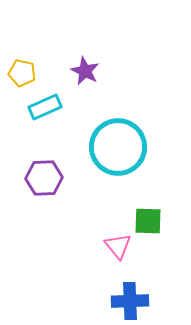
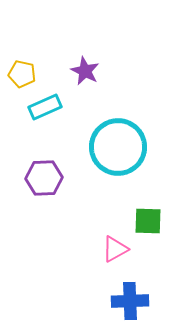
yellow pentagon: moved 1 px down
pink triangle: moved 3 px left, 3 px down; rotated 40 degrees clockwise
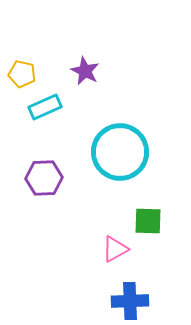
cyan circle: moved 2 px right, 5 px down
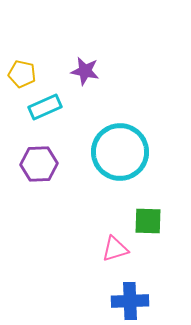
purple star: rotated 16 degrees counterclockwise
purple hexagon: moved 5 px left, 14 px up
pink triangle: rotated 12 degrees clockwise
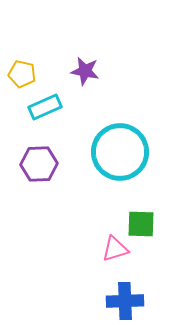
green square: moved 7 px left, 3 px down
blue cross: moved 5 px left
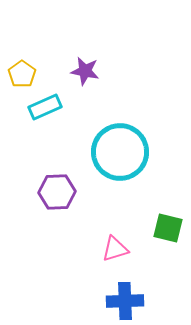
yellow pentagon: rotated 24 degrees clockwise
purple hexagon: moved 18 px right, 28 px down
green square: moved 27 px right, 4 px down; rotated 12 degrees clockwise
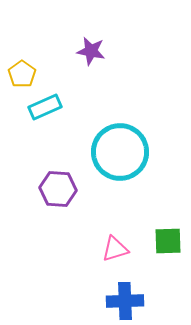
purple star: moved 6 px right, 20 px up
purple hexagon: moved 1 px right, 3 px up; rotated 6 degrees clockwise
green square: moved 13 px down; rotated 16 degrees counterclockwise
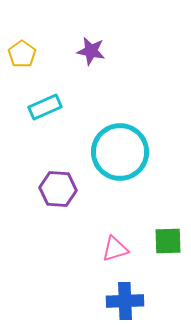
yellow pentagon: moved 20 px up
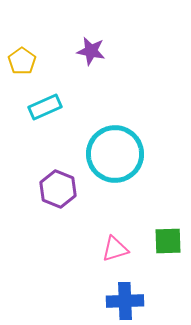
yellow pentagon: moved 7 px down
cyan circle: moved 5 px left, 2 px down
purple hexagon: rotated 18 degrees clockwise
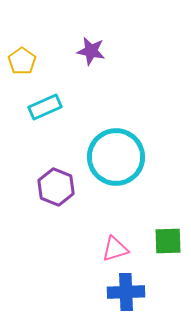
cyan circle: moved 1 px right, 3 px down
purple hexagon: moved 2 px left, 2 px up
blue cross: moved 1 px right, 9 px up
